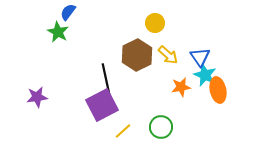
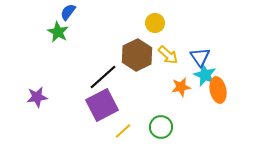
black line: moved 3 px left, 2 px up; rotated 60 degrees clockwise
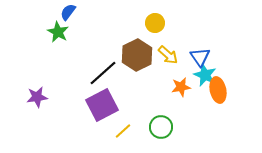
black line: moved 4 px up
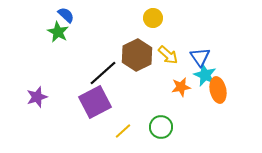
blue semicircle: moved 2 px left, 3 px down; rotated 96 degrees clockwise
yellow circle: moved 2 px left, 5 px up
purple star: rotated 10 degrees counterclockwise
purple square: moved 7 px left, 3 px up
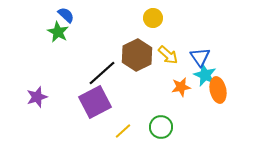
black line: moved 1 px left
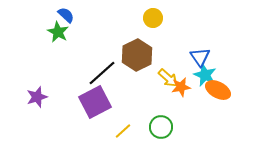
yellow arrow: moved 23 px down
orange ellipse: rotated 50 degrees counterclockwise
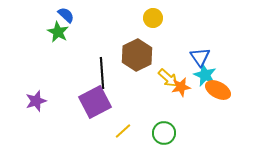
black line: rotated 52 degrees counterclockwise
purple star: moved 1 px left, 4 px down
green circle: moved 3 px right, 6 px down
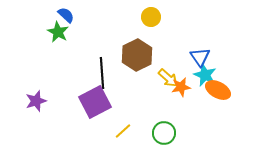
yellow circle: moved 2 px left, 1 px up
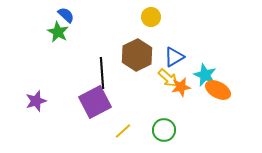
blue triangle: moved 26 px left; rotated 35 degrees clockwise
green circle: moved 3 px up
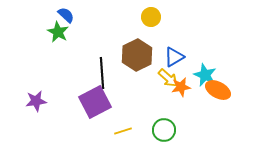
purple star: rotated 10 degrees clockwise
yellow line: rotated 24 degrees clockwise
